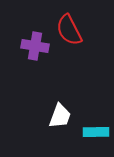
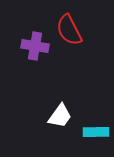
white trapezoid: rotated 16 degrees clockwise
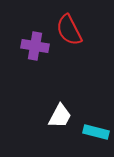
white trapezoid: rotated 8 degrees counterclockwise
cyan rectangle: rotated 15 degrees clockwise
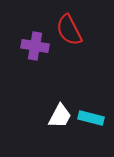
cyan rectangle: moved 5 px left, 14 px up
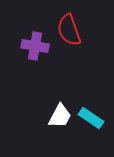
red semicircle: rotated 8 degrees clockwise
cyan rectangle: rotated 20 degrees clockwise
